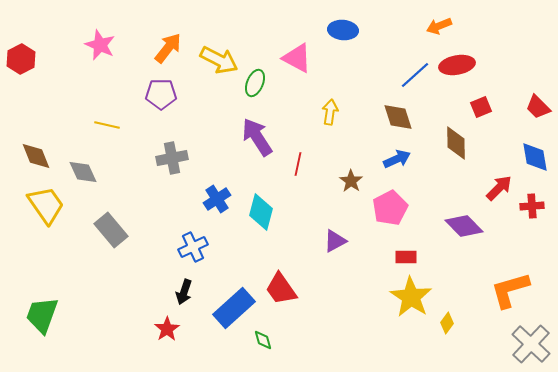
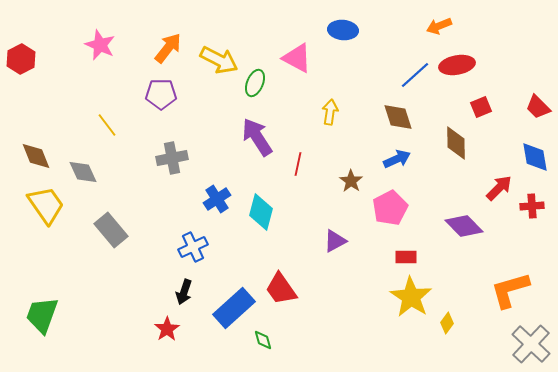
yellow line at (107, 125): rotated 40 degrees clockwise
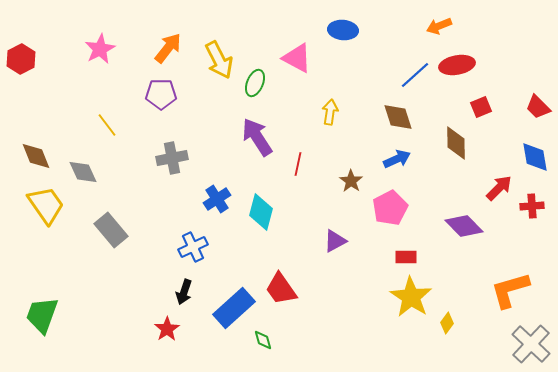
pink star at (100, 45): moved 4 px down; rotated 20 degrees clockwise
yellow arrow at (219, 60): rotated 36 degrees clockwise
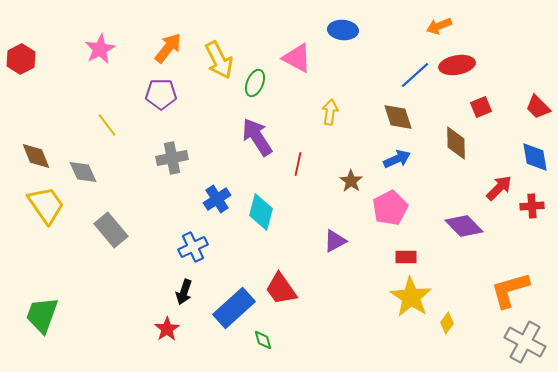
gray cross at (531, 344): moved 6 px left, 2 px up; rotated 15 degrees counterclockwise
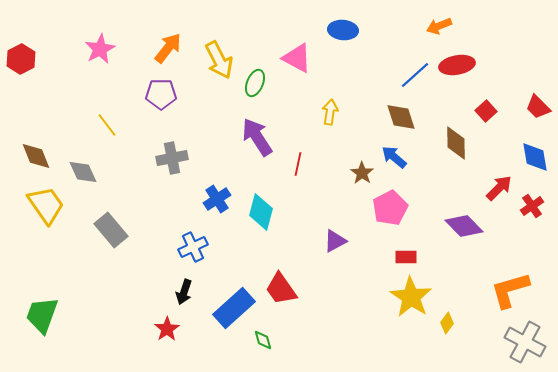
red square at (481, 107): moved 5 px right, 4 px down; rotated 20 degrees counterclockwise
brown diamond at (398, 117): moved 3 px right
blue arrow at (397, 159): moved 3 px left, 2 px up; rotated 116 degrees counterclockwise
brown star at (351, 181): moved 11 px right, 8 px up
red cross at (532, 206): rotated 30 degrees counterclockwise
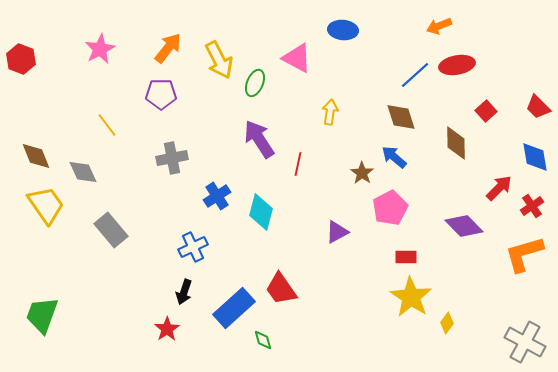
red hexagon at (21, 59): rotated 12 degrees counterclockwise
purple arrow at (257, 137): moved 2 px right, 2 px down
blue cross at (217, 199): moved 3 px up
purple triangle at (335, 241): moved 2 px right, 9 px up
orange L-shape at (510, 290): moved 14 px right, 36 px up
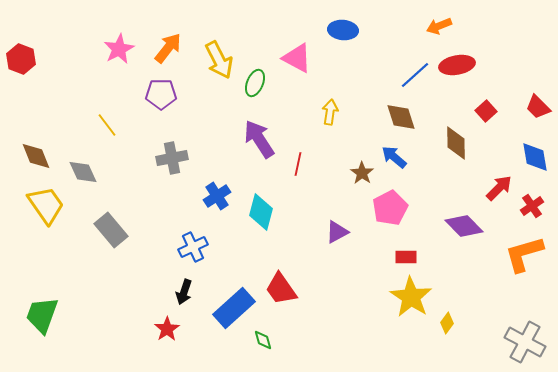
pink star at (100, 49): moved 19 px right
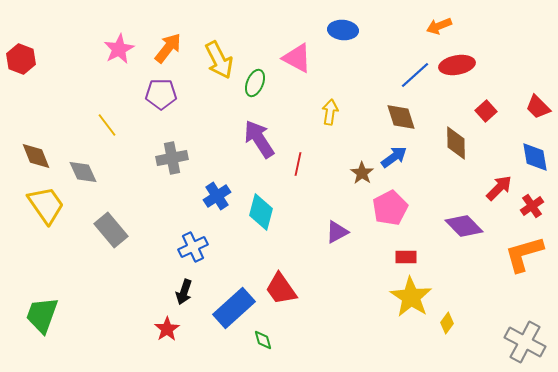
blue arrow at (394, 157): rotated 104 degrees clockwise
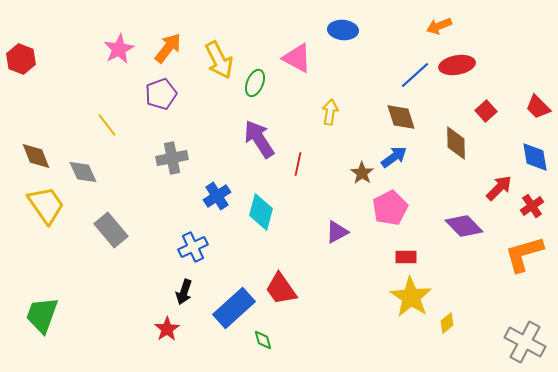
purple pentagon at (161, 94): rotated 20 degrees counterclockwise
yellow diamond at (447, 323): rotated 15 degrees clockwise
